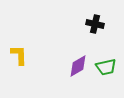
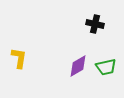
yellow L-shape: moved 3 px down; rotated 10 degrees clockwise
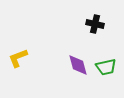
yellow L-shape: moved 1 px left; rotated 120 degrees counterclockwise
purple diamond: moved 1 px up; rotated 75 degrees counterclockwise
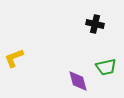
yellow L-shape: moved 4 px left
purple diamond: moved 16 px down
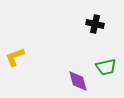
yellow L-shape: moved 1 px right, 1 px up
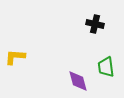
yellow L-shape: rotated 25 degrees clockwise
green trapezoid: rotated 95 degrees clockwise
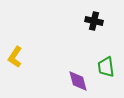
black cross: moved 1 px left, 3 px up
yellow L-shape: rotated 60 degrees counterclockwise
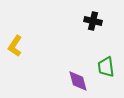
black cross: moved 1 px left
yellow L-shape: moved 11 px up
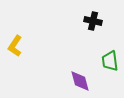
green trapezoid: moved 4 px right, 6 px up
purple diamond: moved 2 px right
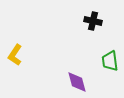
yellow L-shape: moved 9 px down
purple diamond: moved 3 px left, 1 px down
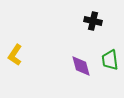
green trapezoid: moved 1 px up
purple diamond: moved 4 px right, 16 px up
